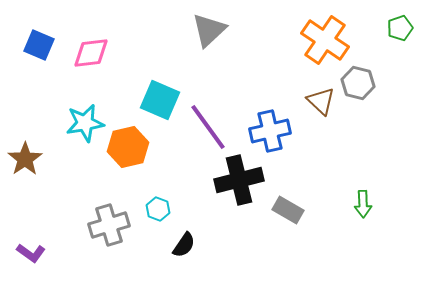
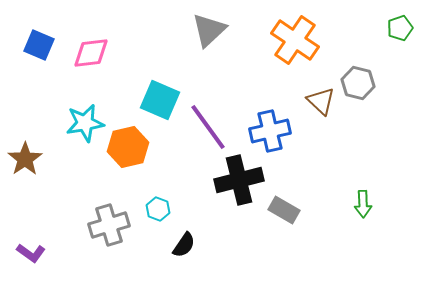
orange cross: moved 30 px left
gray rectangle: moved 4 px left
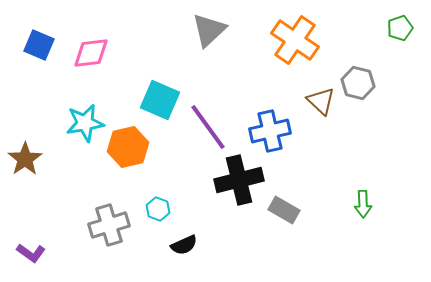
black semicircle: rotated 32 degrees clockwise
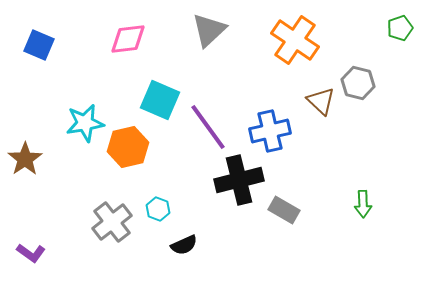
pink diamond: moved 37 px right, 14 px up
gray cross: moved 3 px right, 3 px up; rotated 21 degrees counterclockwise
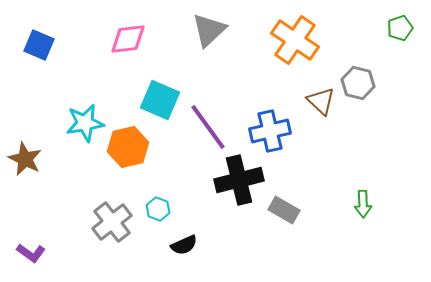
brown star: rotated 12 degrees counterclockwise
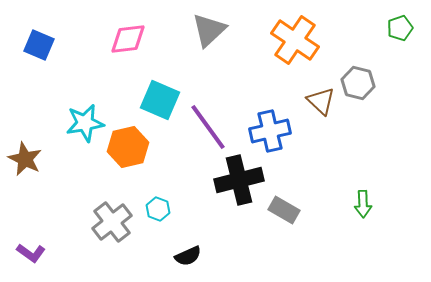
black semicircle: moved 4 px right, 11 px down
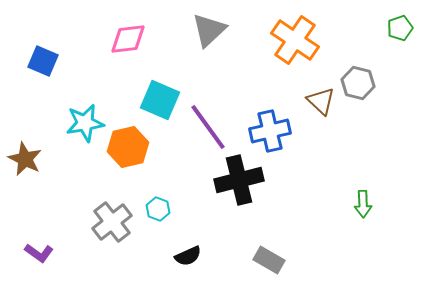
blue square: moved 4 px right, 16 px down
gray rectangle: moved 15 px left, 50 px down
purple L-shape: moved 8 px right
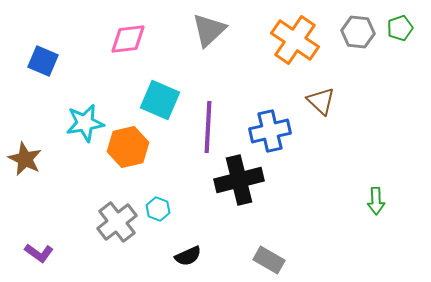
gray hexagon: moved 51 px up; rotated 8 degrees counterclockwise
purple line: rotated 39 degrees clockwise
green arrow: moved 13 px right, 3 px up
gray cross: moved 5 px right
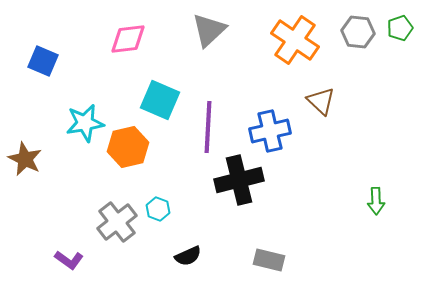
purple L-shape: moved 30 px right, 7 px down
gray rectangle: rotated 16 degrees counterclockwise
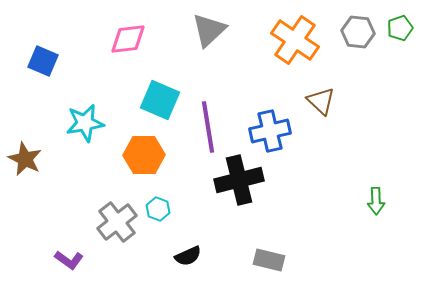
purple line: rotated 12 degrees counterclockwise
orange hexagon: moved 16 px right, 8 px down; rotated 12 degrees clockwise
